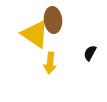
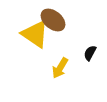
brown ellipse: rotated 45 degrees counterclockwise
yellow arrow: moved 10 px right, 5 px down; rotated 25 degrees clockwise
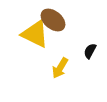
yellow triangle: rotated 8 degrees counterclockwise
black semicircle: moved 2 px up
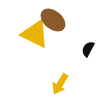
black semicircle: moved 2 px left, 2 px up
yellow arrow: moved 16 px down
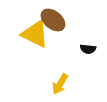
black semicircle: rotated 112 degrees counterclockwise
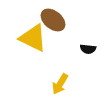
yellow triangle: moved 2 px left, 4 px down
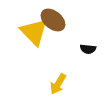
yellow triangle: moved 1 px right, 6 px up; rotated 20 degrees clockwise
yellow arrow: moved 2 px left
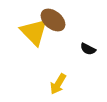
black semicircle: rotated 21 degrees clockwise
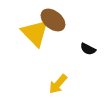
yellow triangle: moved 1 px right, 1 px down
yellow arrow: rotated 10 degrees clockwise
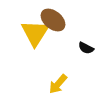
yellow triangle: rotated 16 degrees clockwise
black semicircle: moved 2 px left, 1 px up
